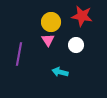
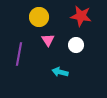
red star: moved 1 px left
yellow circle: moved 12 px left, 5 px up
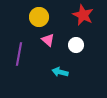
red star: moved 2 px right, 1 px up; rotated 15 degrees clockwise
pink triangle: rotated 16 degrees counterclockwise
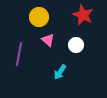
cyan arrow: rotated 70 degrees counterclockwise
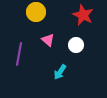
yellow circle: moved 3 px left, 5 px up
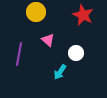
white circle: moved 8 px down
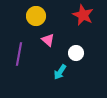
yellow circle: moved 4 px down
